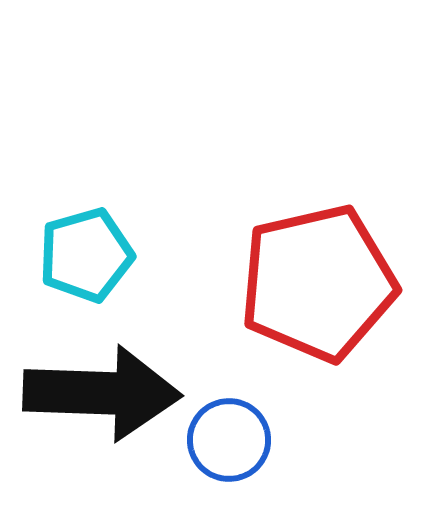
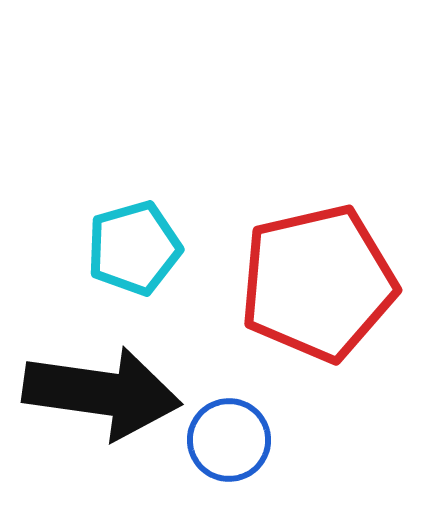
cyan pentagon: moved 48 px right, 7 px up
black arrow: rotated 6 degrees clockwise
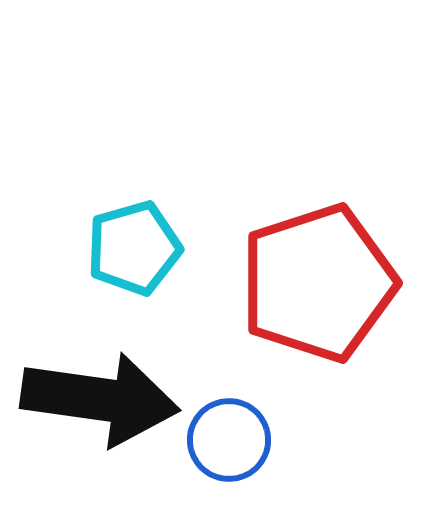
red pentagon: rotated 5 degrees counterclockwise
black arrow: moved 2 px left, 6 px down
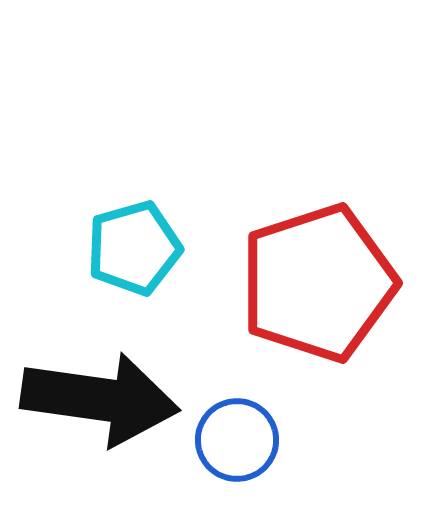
blue circle: moved 8 px right
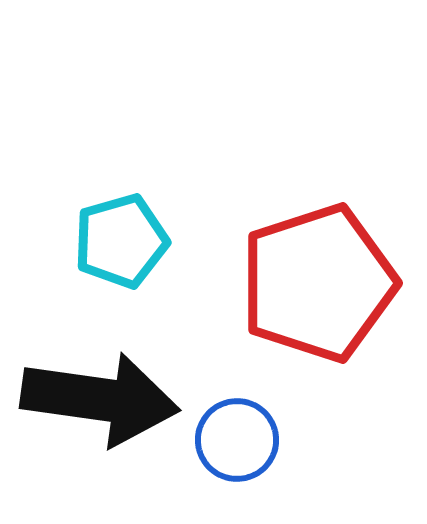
cyan pentagon: moved 13 px left, 7 px up
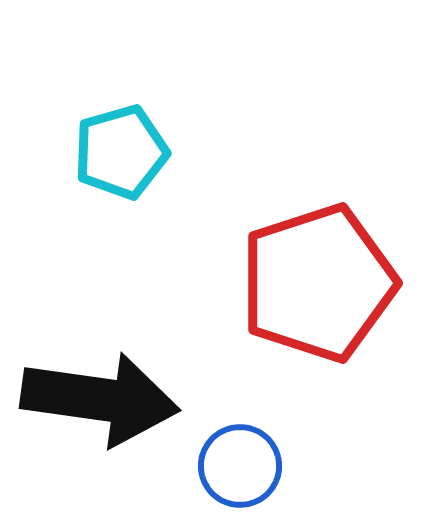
cyan pentagon: moved 89 px up
blue circle: moved 3 px right, 26 px down
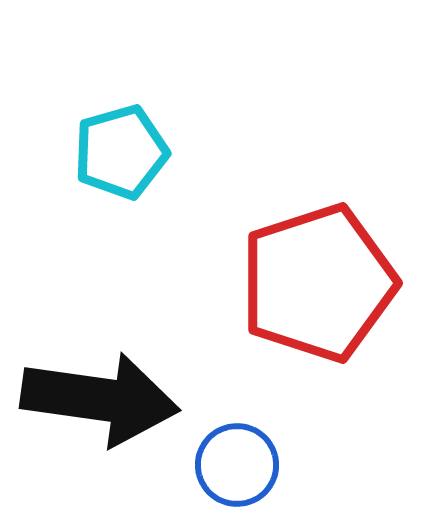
blue circle: moved 3 px left, 1 px up
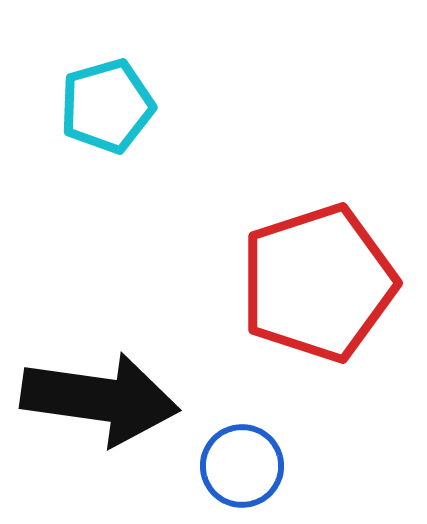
cyan pentagon: moved 14 px left, 46 px up
blue circle: moved 5 px right, 1 px down
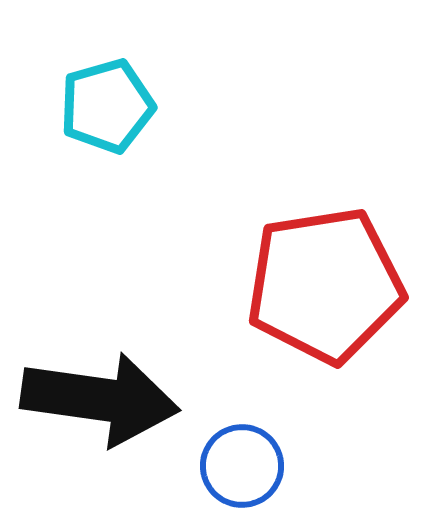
red pentagon: moved 7 px right, 2 px down; rotated 9 degrees clockwise
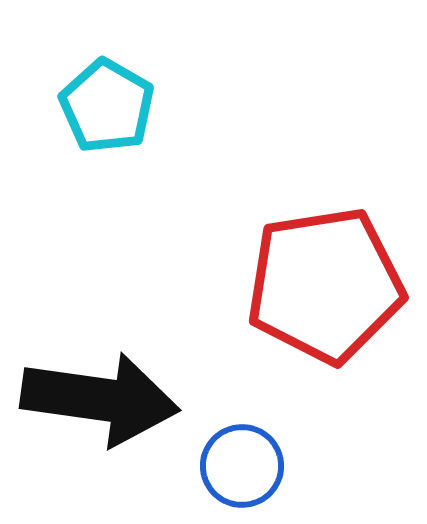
cyan pentagon: rotated 26 degrees counterclockwise
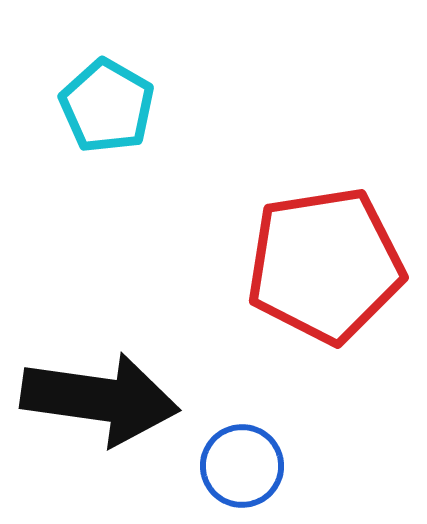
red pentagon: moved 20 px up
